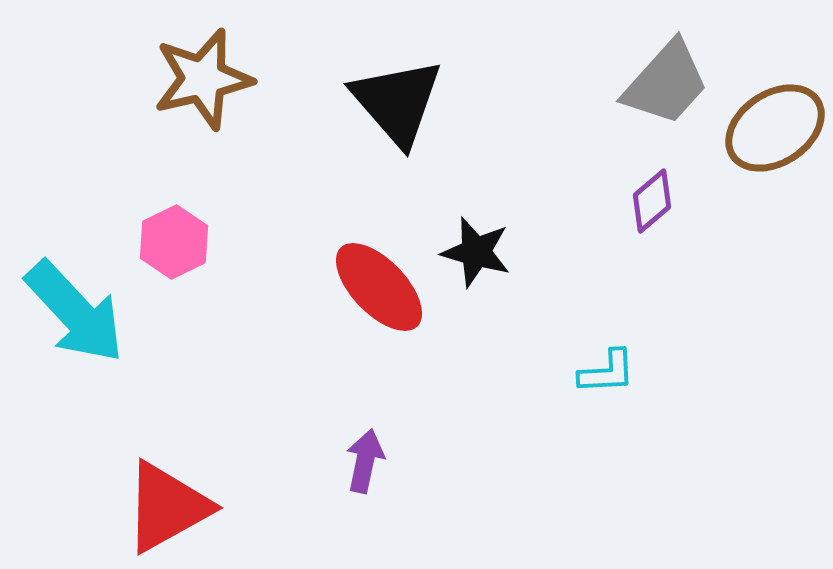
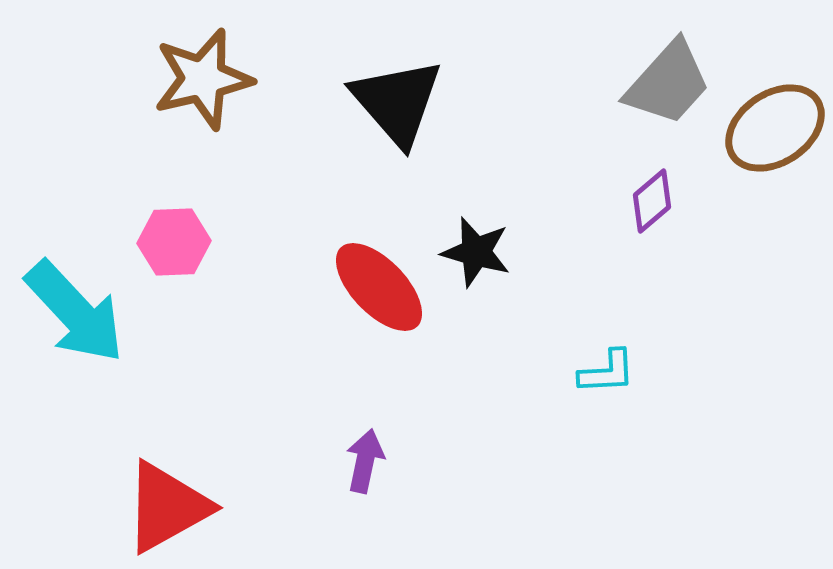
gray trapezoid: moved 2 px right
pink hexagon: rotated 24 degrees clockwise
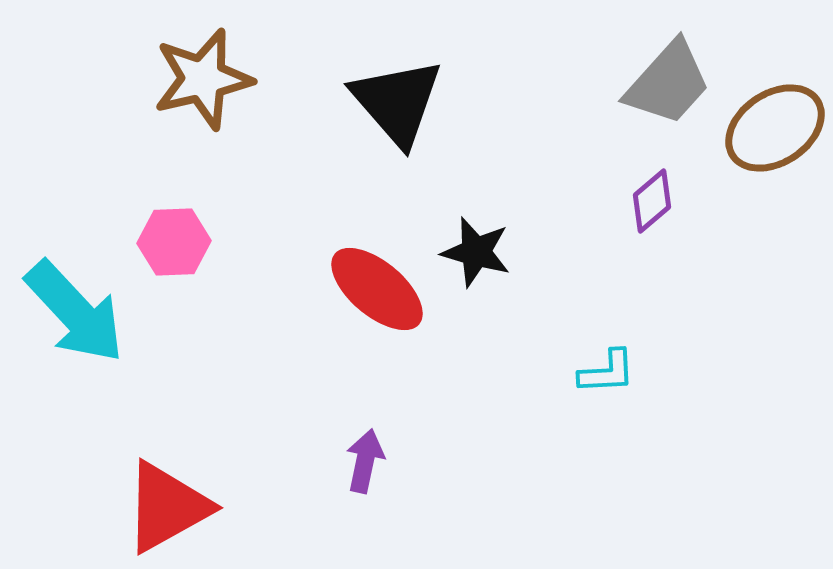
red ellipse: moved 2 px left, 2 px down; rotated 6 degrees counterclockwise
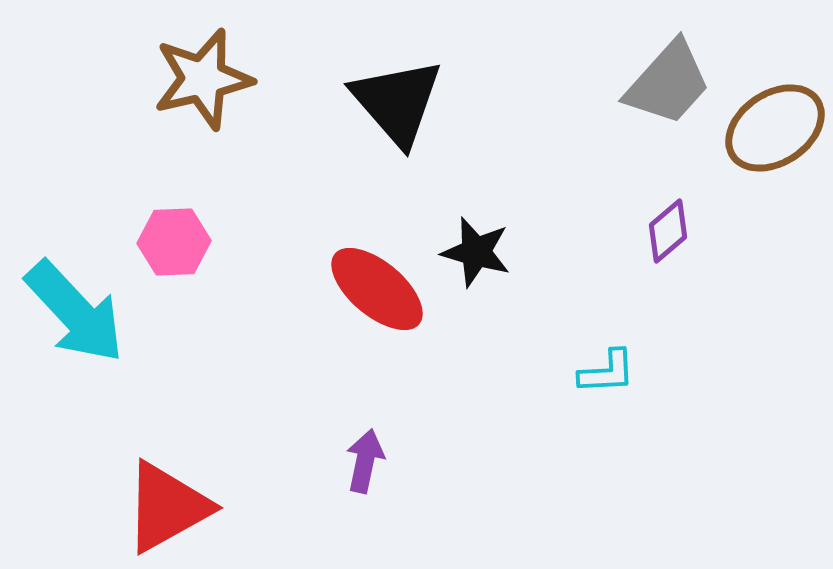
purple diamond: moved 16 px right, 30 px down
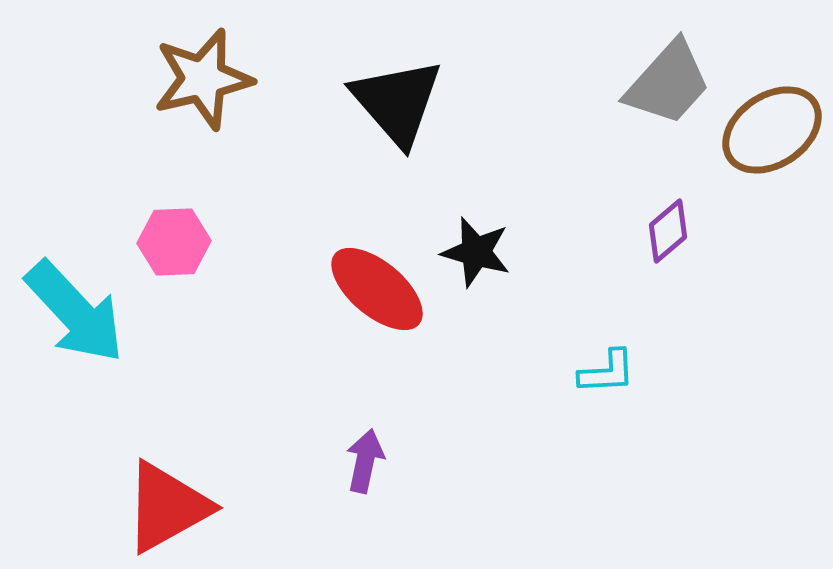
brown ellipse: moved 3 px left, 2 px down
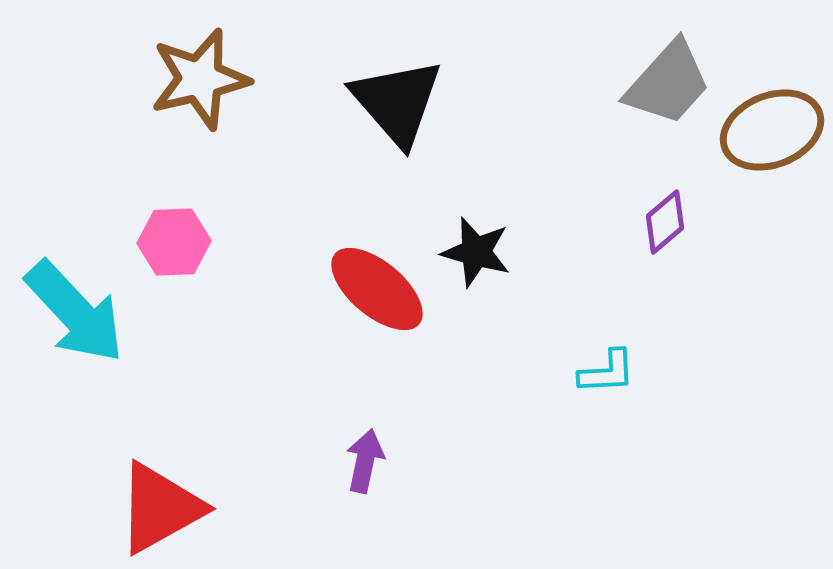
brown star: moved 3 px left
brown ellipse: rotated 12 degrees clockwise
purple diamond: moved 3 px left, 9 px up
red triangle: moved 7 px left, 1 px down
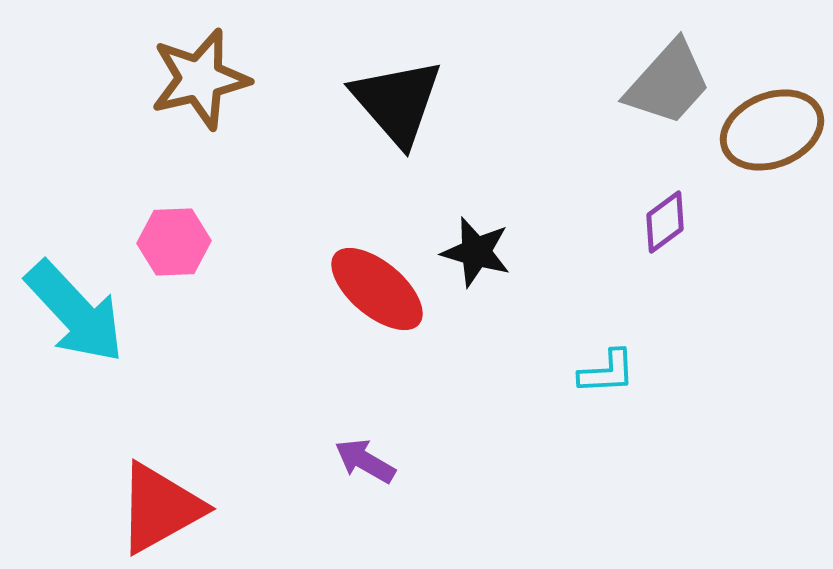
purple diamond: rotated 4 degrees clockwise
purple arrow: rotated 72 degrees counterclockwise
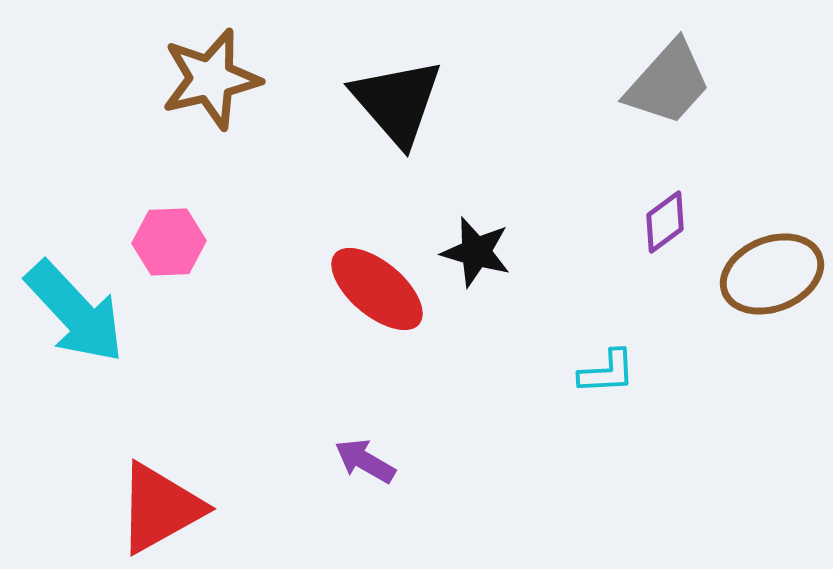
brown star: moved 11 px right
brown ellipse: moved 144 px down
pink hexagon: moved 5 px left
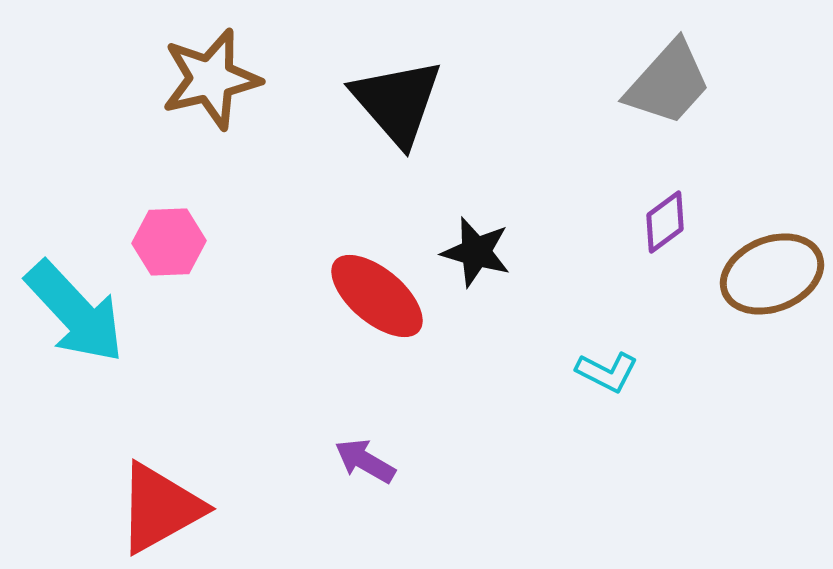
red ellipse: moved 7 px down
cyan L-shape: rotated 30 degrees clockwise
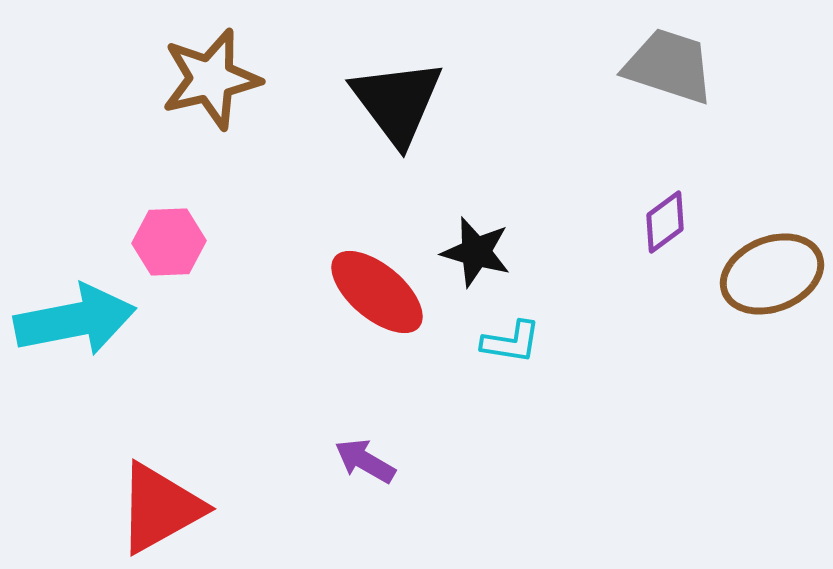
gray trapezoid: moved 1 px right, 17 px up; rotated 114 degrees counterclockwise
black triangle: rotated 4 degrees clockwise
red ellipse: moved 4 px up
cyan arrow: moved 8 px down; rotated 58 degrees counterclockwise
cyan L-shape: moved 96 px left, 30 px up; rotated 18 degrees counterclockwise
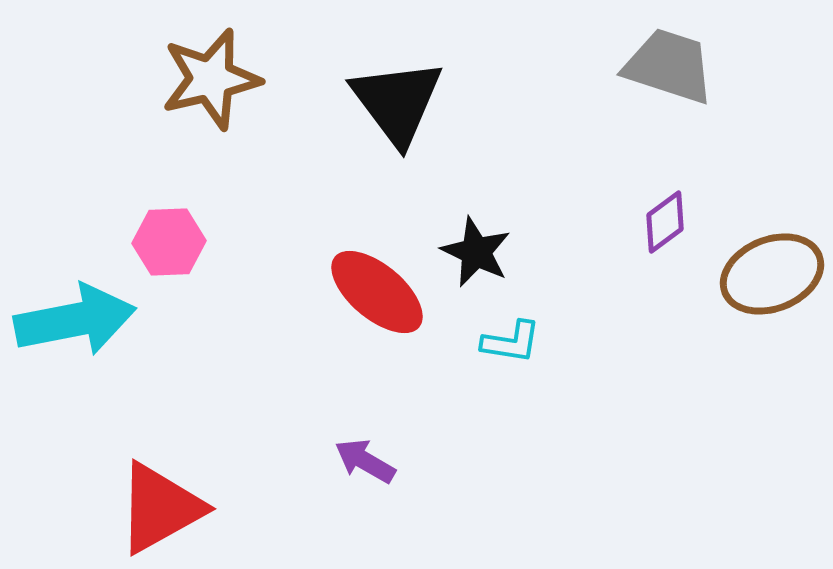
black star: rotated 10 degrees clockwise
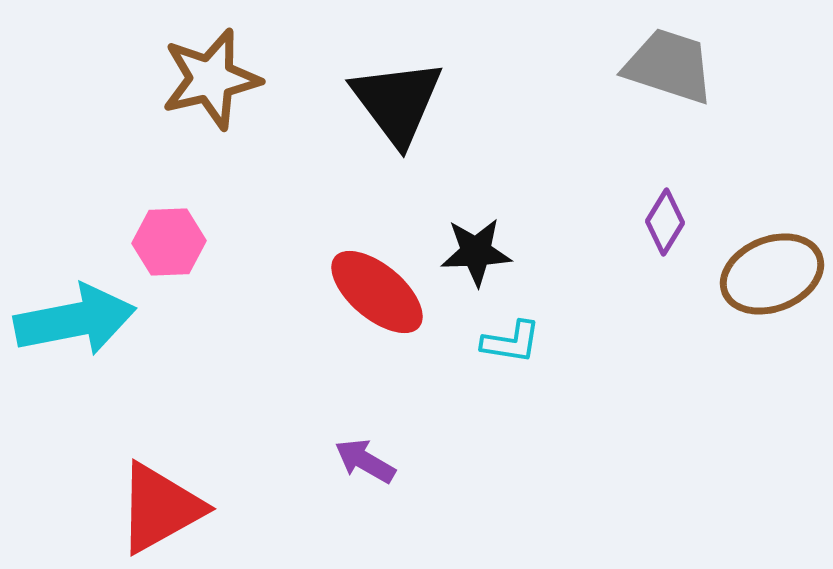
purple diamond: rotated 22 degrees counterclockwise
black star: rotated 28 degrees counterclockwise
